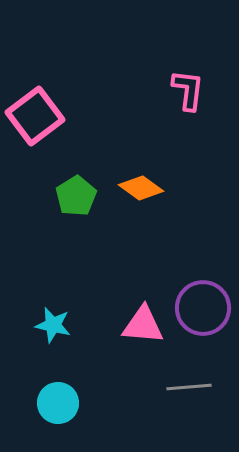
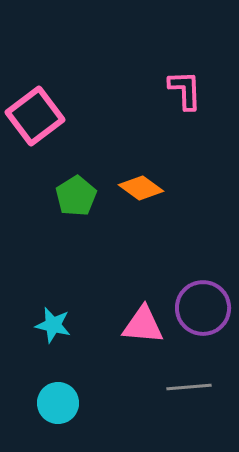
pink L-shape: moved 3 px left; rotated 9 degrees counterclockwise
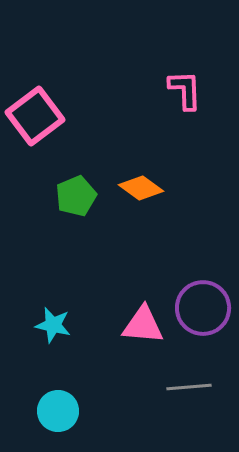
green pentagon: rotated 9 degrees clockwise
cyan circle: moved 8 px down
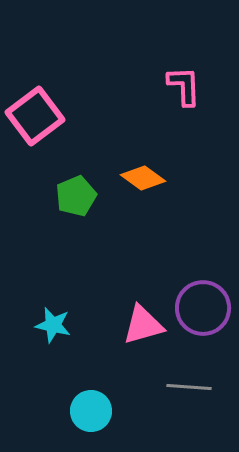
pink L-shape: moved 1 px left, 4 px up
orange diamond: moved 2 px right, 10 px up
pink triangle: rotated 21 degrees counterclockwise
gray line: rotated 9 degrees clockwise
cyan circle: moved 33 px right
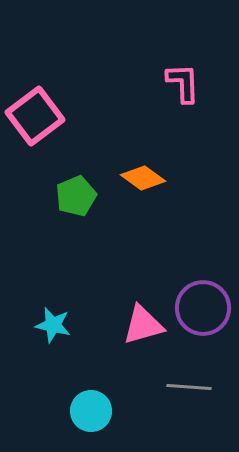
pink L-shape: moved 1 px left, 3 px up
